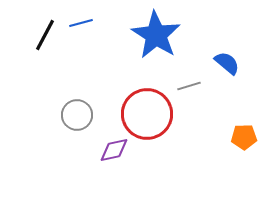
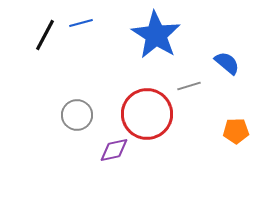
orange pentagon: moved 8 px left, 6 px up
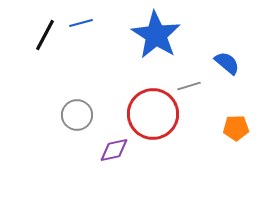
red circle: moved 6 px right
orange pentagon: moved 3 px up
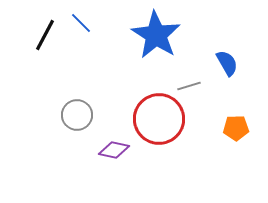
blue line: rotated 60 degrees clockwise
blue semicircle: rotated 20 degrees clockwise
red circle: moved 6 px right, 5 px down
purple diamond: rotated 24 degrees clockwise
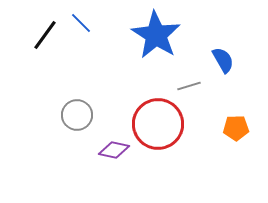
black line: rotated 8 degrees clockwise
blue semicircle: moved 4 px left, 3 px up
red circle: moved 1 px left, 5 px down
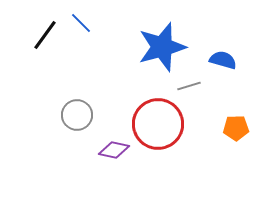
blue star: moved 6 px right, 12 px down; rotated 24 degrees clockwise
blue semicircle: rotated 44 degrees counterclockwise
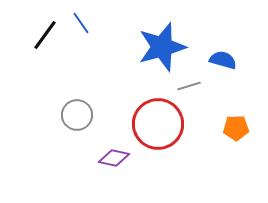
blue line: rotated 10 degrees clockwise
purple diamond: moved 8 px down
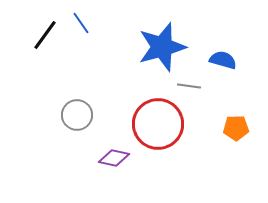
gray line: rotated 25 degrees clockwise
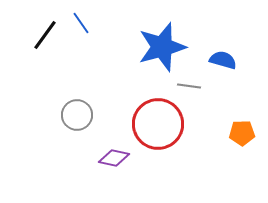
orange pentagon: moved 6 px right, 5 px down
